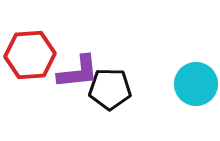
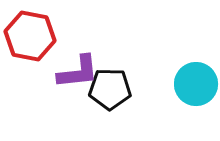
red hexagon: moved 19 px up; rotated 15 degrees clockwise
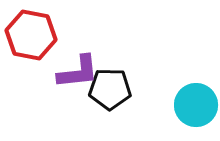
red hexagon: moved 1 px right, 1 px up
cyan circle: moved 21 px down
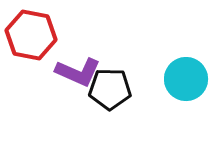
purple L-shape: rotated 30 degrees clockwise
cyan circle: moved 10 px left, 26 px up
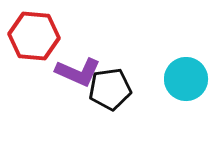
red hexagon: moved 3 px right, 1 px down; rotated 6 degrees counterclockwise
black pentagon: rotated 9 degrees counterclockwise
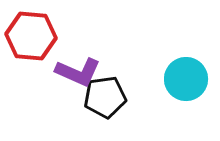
red hexagon: moved 3 px left
black pentagon: moved 5 px left, 8 px down
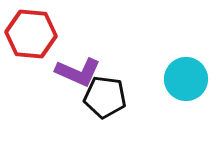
red hexagon: moved 2 px up
black pentagon: rotated 15 degrees clockwise
